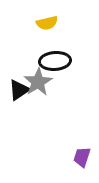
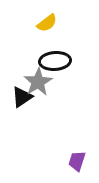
yellow semicircle: rotated 25 degrees counterclockwise
black triangle: moved 3 px right, 7 px down
purple trapezoid: moved 5 px left, 4 px down
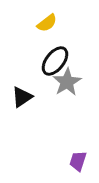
black ellipse: rotated 48 degrees counterclockwise
gray star: moved 29 px right
purple trapezoid: moved 1 px right
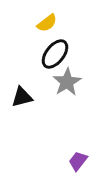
black ellipse: moved 7 px up
black triangle: rotated 20 degrees clockwise
purple trapezoid: rotated 20 degrees clockwise
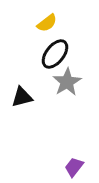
purple trapezoid: moved 4 px left, 6 px down
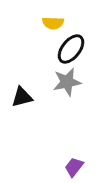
yellow semicircle: moved 6 px right; rotated 40 degrees clockwise
black ellipse: moved 16 px right, 5 px up
gray star: rotated 20 degrees clockwise
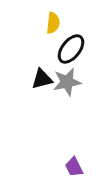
yellow semicircle: rotated 85 degrees counterclockwise
black triangle: moved 20 px right, 18 px up
purple trapezoid: rotated 65 degrees counterclockwise
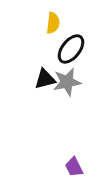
black triangle: moved 3 px right
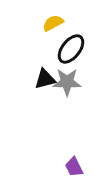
yellow semicircle: rotated 125 degrees counterclockwise
gray star: rotated 12 degrees clockwise
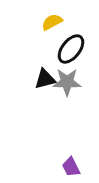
yellow semicircle: moved 1 px left, 1 px up
purple trapezoid: moved 3 px left
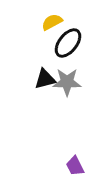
black ellipse: moved 3 px left, 6 px up
purple trapezoid: moved 4 px right, 1 px up
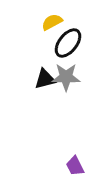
gray star: moved 1 px left, 5 px up
